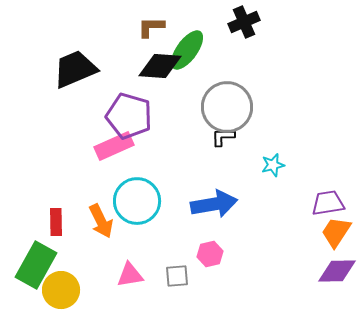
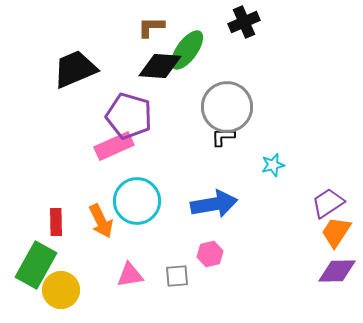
purple trapezoid: rotated 24 degrees counterclockwise
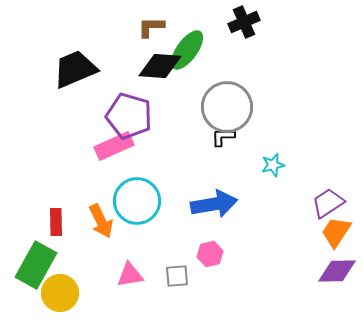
yellow circle: moved 1 px left, 3 px down
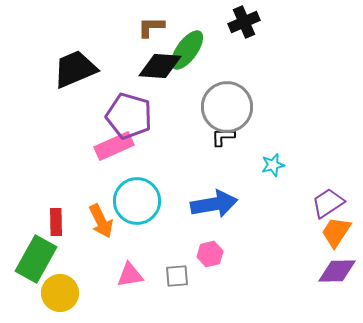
green rectangle: moved 6 px up
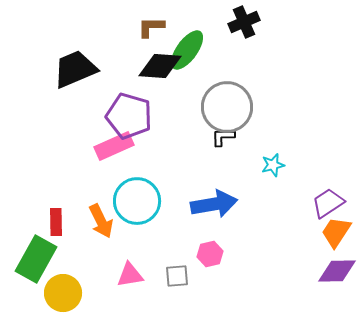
yellow circle: moved 3 px right
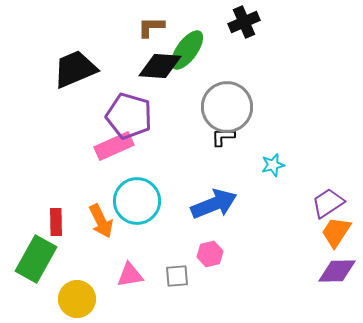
blue arrow: rotated 12 degrees counterclockwise
yellow circle: moved 14 px right, 6 px down
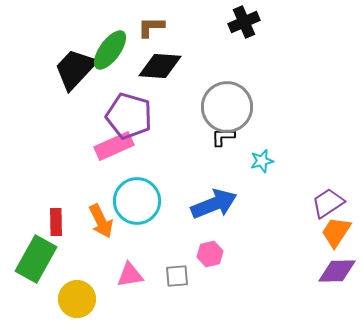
green ellipse: moved 77 px left
black trapezoid: rotated 24 degrees counterclockwise
cyan star: moved 11 px left, 4 px up
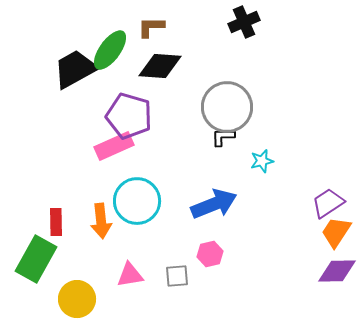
black trapezoid: rotated 18 degrees clockwise
orange arrow: rotated 20 degrees clockwise
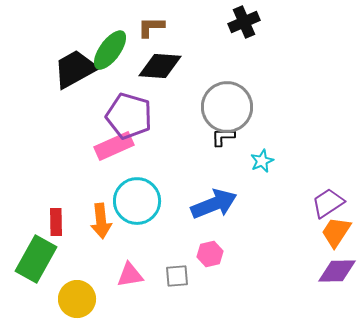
cyan star: rotated 10 degrees counterclockwise
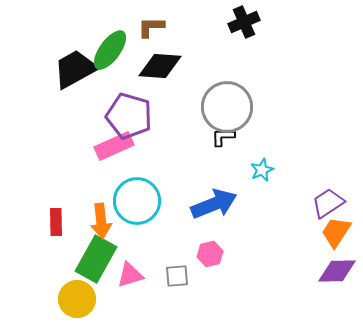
cyan star: moved 9 px down
green rectangle: moved 60 px right
pink triangle: rotated 8 degrees counterclockwise
